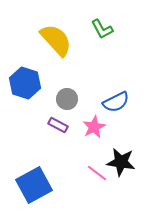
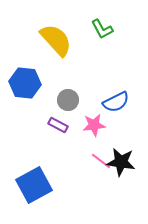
blue hexagon: rotated 12 degrees counterclockwise
gray circle: moved 1 px right, 1 px down
pink star: moved 2 px up; rotated 20 degrees clockwise
pink line: moved 4 px right, 12 px up
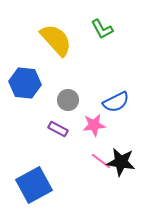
purple rectangle: moved 4 px down
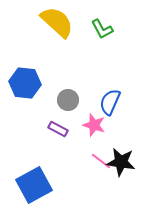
yellow semicircle: moved 1 px right, 18 px up; rotated 6 degrees counterclockwise
blue semicircle: moved 6 px left; rotated 140 degrees clockwise
pink star: rotated 25 degrees clockwise
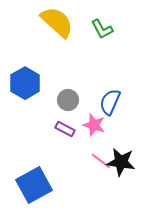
blue hexagon: rotated 24 degrees clockwise
purple rectangle: moved 7 px right
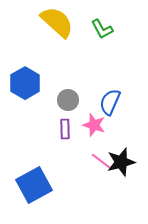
purple rectangle: rotated 60 degrees clockwise
black star: rotated 24 degrees counterclockwise
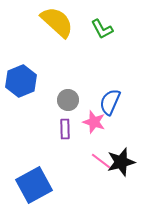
blue hexagon: moved 4 px left, 2 px up; rotated 8 degrees clockwise
pink star: moved 3 px up
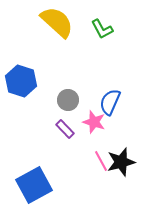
blue hexagon: rotated 20 degrees counterclockwise
purple rectangle: rotated 42 degrees counterclockwise
pink line: rotated 25 degrees clockwise
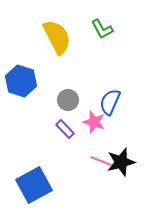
yellow semicircle: moved 15 px down; rotated 21 degrees clockwise
pink line: rotated 40 degrees counterclockwise
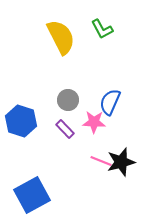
yellow semicircle: moved 4 px right
blue hexagon: moved 40 px down
pink star: rotated 15 degrees counterclockwise
blue square: moved 2 px left, 10 px down
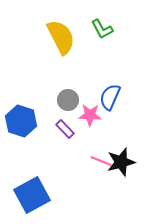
blue semicircle: moved 5 px up
pink star: moved 4 px left, 7 px up
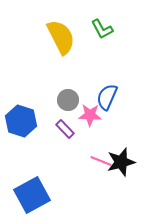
blue semicircle: moved 3 px left
